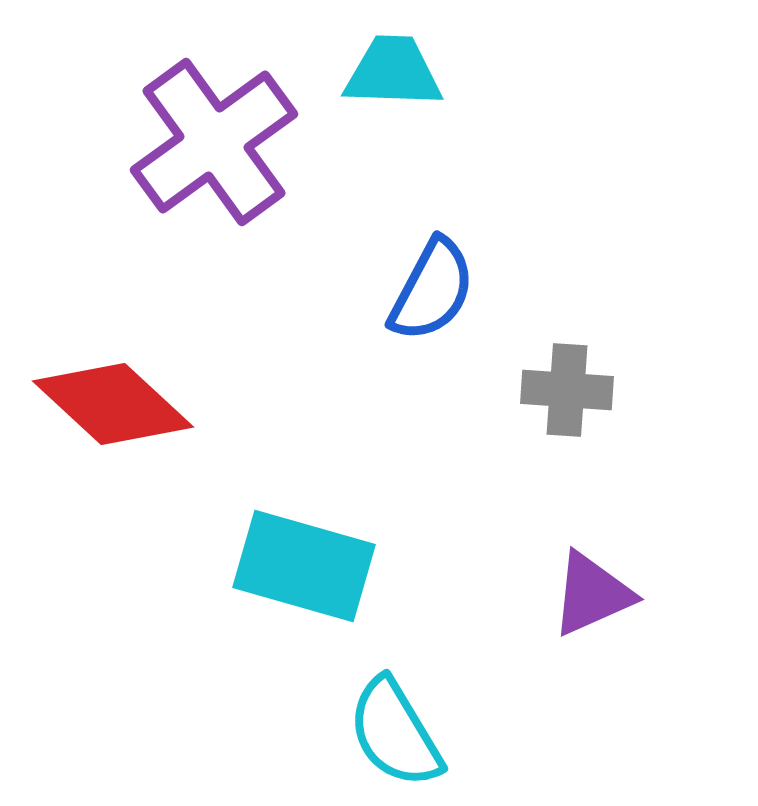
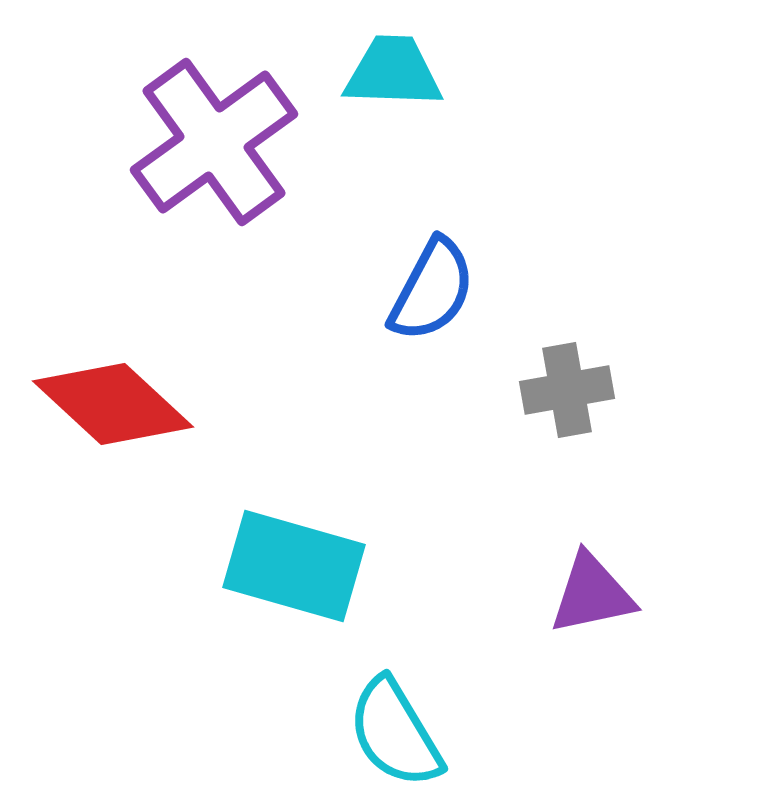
gray cross: rotated 14 degrees counterclockwise
cyan rectangle: moved 10 px left
purple triangle: rotated 12 degrees clockwise
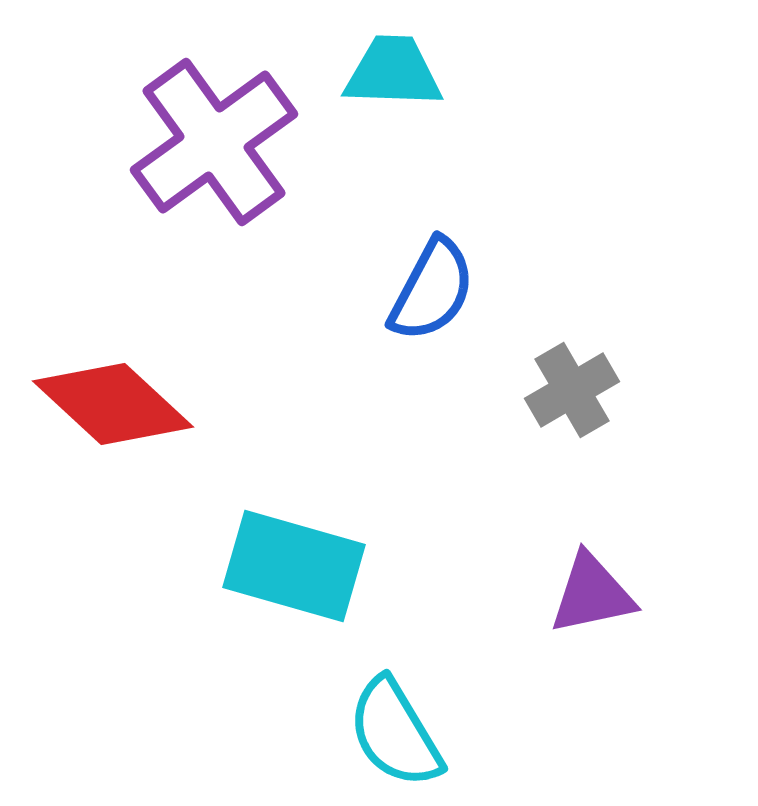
gray cross: moved 5 px right; rotated 20 degrees counterclockwise
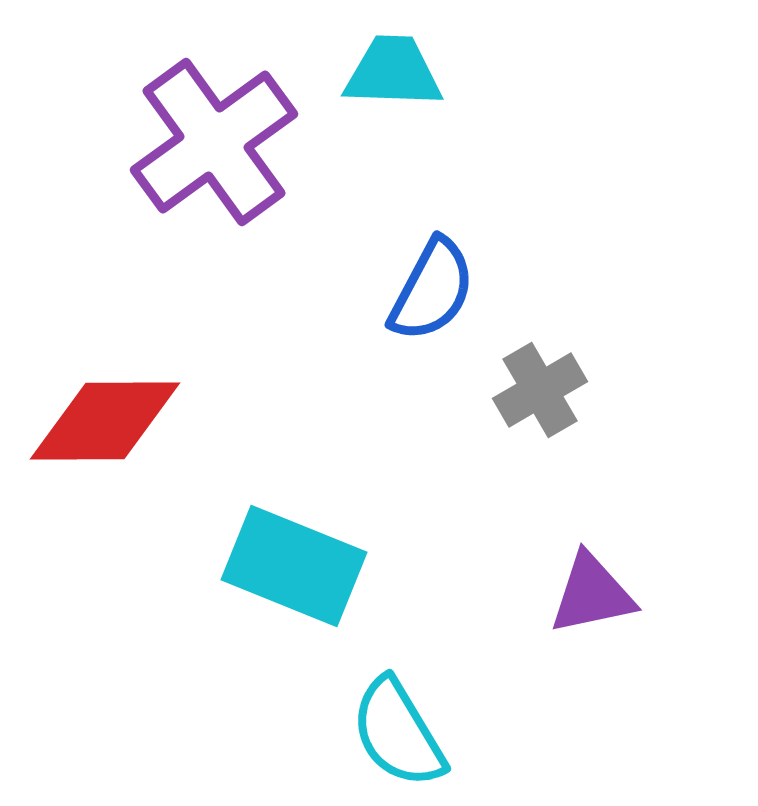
gray cross: moved 32 px left
red diamond: moved 8 px left, 17 px down; rotated 43 degrees counterclockwise
cyan rectangle: rotated 6 degrees clockwise
cyan semicircle: moved 3 px right
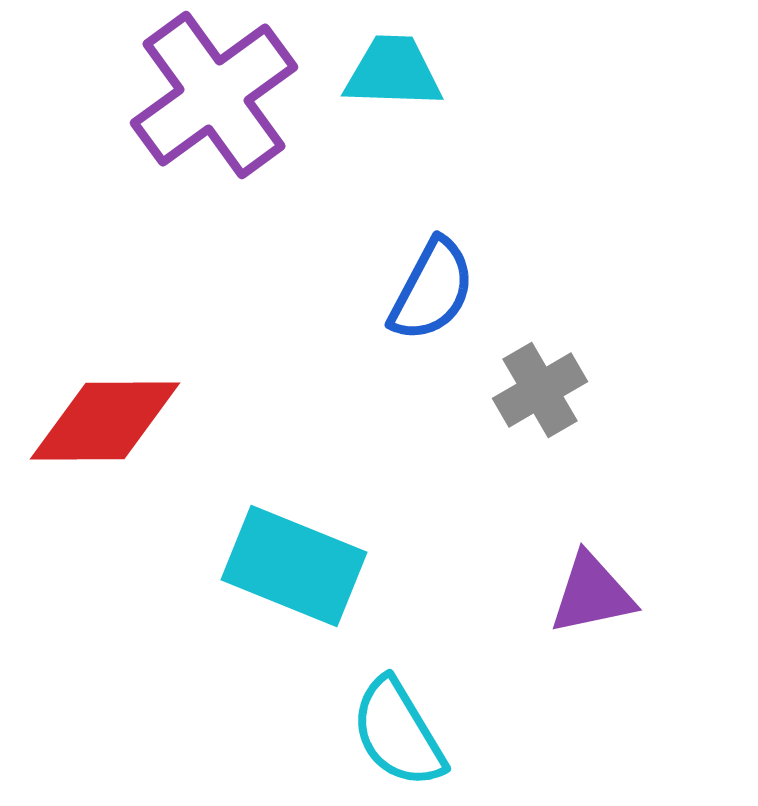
purple cross: moved 47 px up
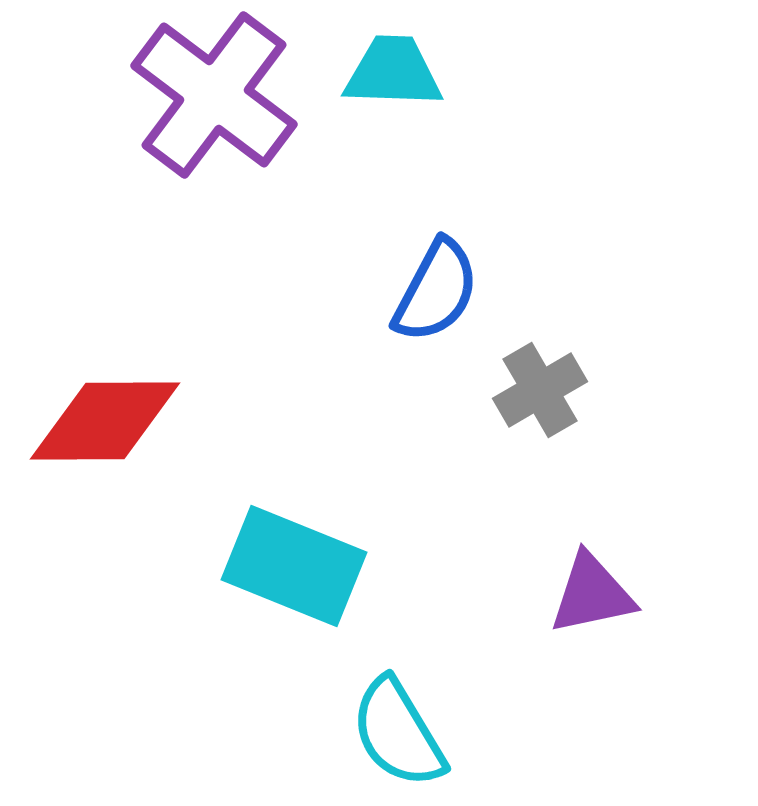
purple cross: rotated 17 degrees counterclockwise
blue semicircle: moved 4 px right, 1 px down
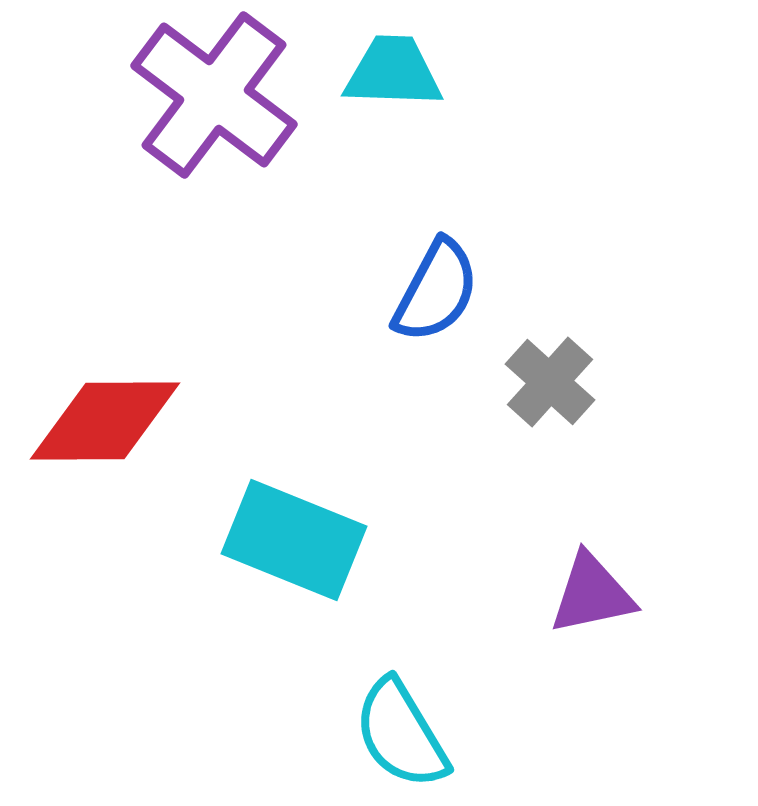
gray cross: moved 10 px right, 8 px up; rotated 18 degrees counterclockwise
cyan rectangle: moved 26 px up
cyan semicircle: moved 3 px right, 1 px down
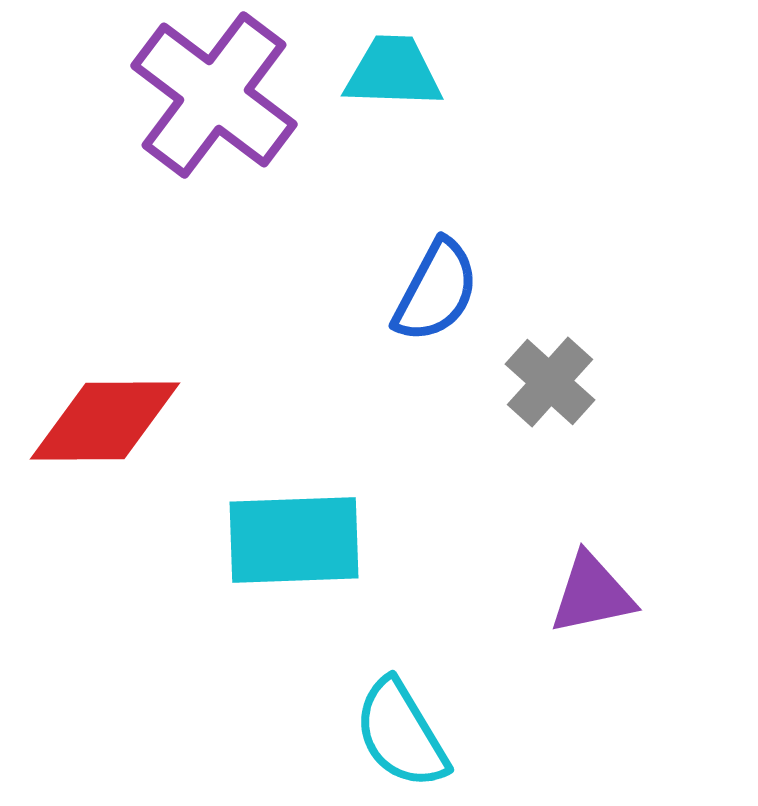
cyan rectangle: rotated 24 degrees counterclockwise
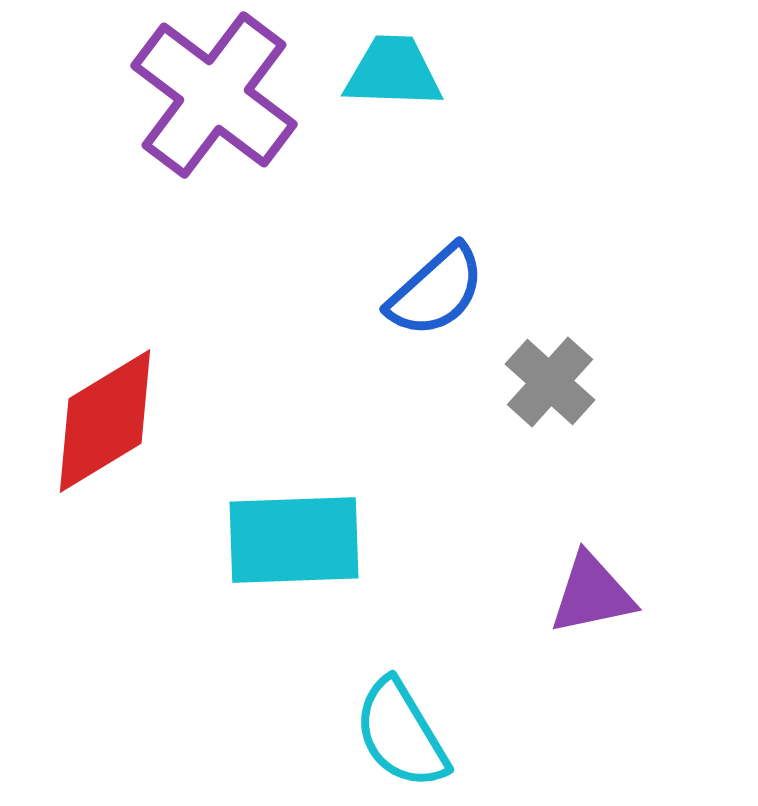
blue semicircle: rotated 20 degrees clockwise
red diamond: rotated 31 degrees counterclockwise
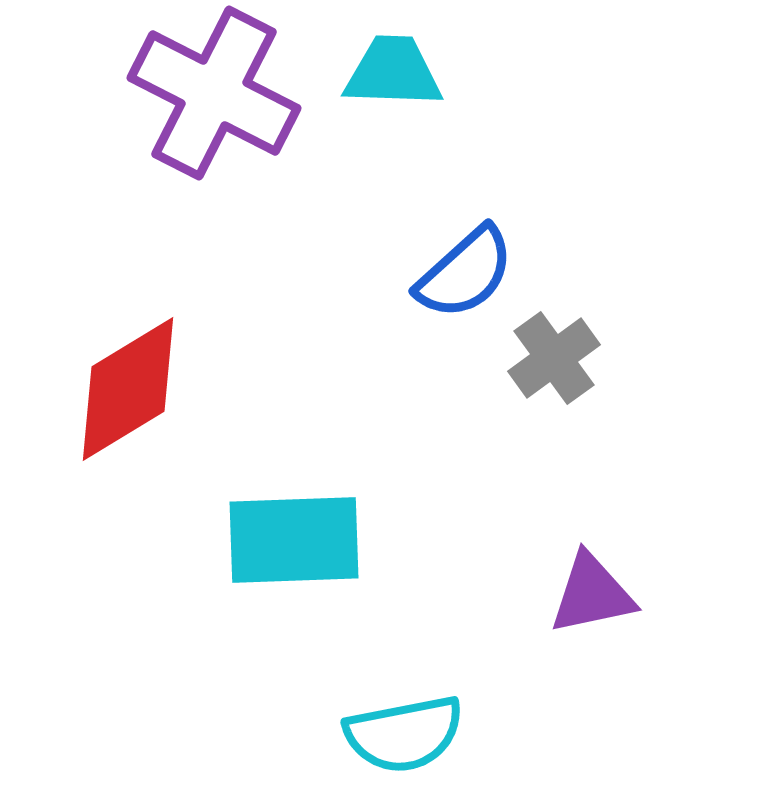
purple cross: moved 2 px up; rotated 10 degrees counterclockwise
blue semicircle: moved 29 px right, 18 px up
gray cross: moved 4 px right, 24 px up; rotated 12 degrees clockwise
red diamond: moved 23 px right, 32 px up
cyan semicircle: moved 3 px right; rotated 70 degrees counterclockwise
